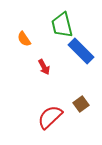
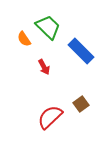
green trapezoid: moved 14 px left, 2 px down; rotated 148 degrees clockwise
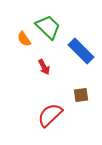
brown square: moved 9 px up; rotated 28 degrees clockwise
red semicircle: moved 2 px up
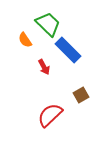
green trapezoid: moved 3 px up
orange semicircle: moved 1 px right, 1 px down
blue rectangle: moved 13 px left, 1 px up
brown square: rotated 21 degrees counterclockwise
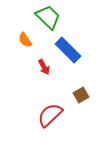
green trapezoid: moved 7 px up
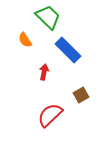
red arrow: moved 5 px down; rotated 140 degrees counterclockwise
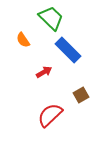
green trapezoid: moved 3 px right, 1 px down
orange semicircle: moved 2 px left
red arrow: rotated 49 degrees clockwise
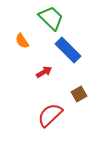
orange semicircle: moved 1 px left, 1 px down
brown square: moved 2 px left, 1 px up
